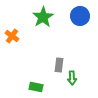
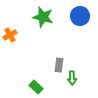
green star: rotated 25 degrees counterclockwise
orange cross: moved 2 px left, 1 px up; rotated 24 degrees clockwise
green rectangle: rotated 32 degrees clockwise
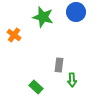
blue circle: moved 4 px left, 4 px up
orange cross: moved 4 px right; rotated 24 degrees counterclockwise
green arrow: moved 2 px down
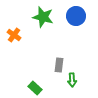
blue circle: moved 4 px down
green rectangle: moved 1 px left, 1 px down
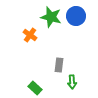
green star: moved 8 px right
orange cross: moved 16 px right
green arrow: moved 2 px down
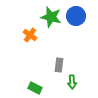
green rectangle: rotated 16 degrees counterclockwise
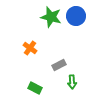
orange cross: moved 13 px down
gray rectangle: rotated 56 degrees clockwise
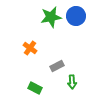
green star: rotated 25 degrees counterclockwise
gray rectangle: moved 2 px left, 1 px down
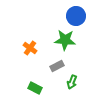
green star: moved 14 px right, 23 px down; rotated 15 degrees clockwise
green arrow: rotated 24 degrees clockwise
